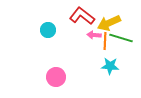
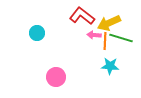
cyan circle: moved 11 px left, 3 px down
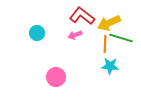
pink arrow: moved 19 px left; rotated 24 degrees counterclockwise
orange line: moved 3 px down
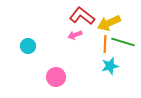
cyan circle: moved 9 px left, 13 px down
green line: moved 2 px right, 4 px down
cyan star: rotated 18 degrees counterclockwise
